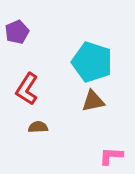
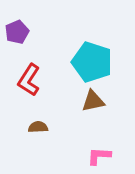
red L-shape: moved 2 px right, 9 px up
pink L-shape: moved 12 px left
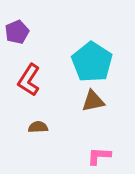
cyan pentagon: rotated 15 degrees clockwise
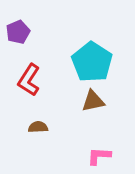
purple pentagon: moved 1 px right
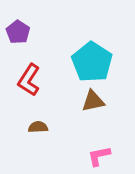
purple pentagon: rotated 15 degrees counterclockwise
pink L-shape: rotated 15 degrees counterclockwise
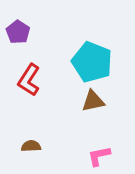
cyan pentagon: rotated 12 degrees counterclockwise
brown semicircle: moved 7 px left, 19 px down
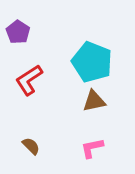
red L-shape: rotated 24 degrees clockwise
brown triangle: moved 1 px right
brown semicircle: rotated 48 degrees clockwise
pink L-shape: moved 7 px left, 8 px up
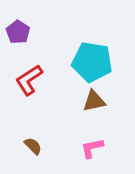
cyan pentagon: rotated 12 degrees counterclockwise
brown semicircle: moved 2 px right
